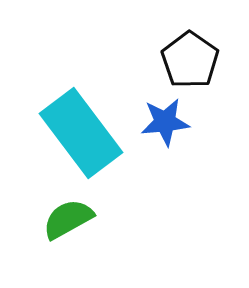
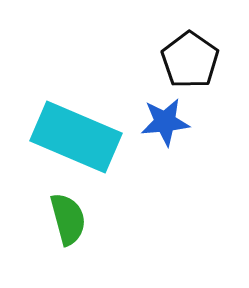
cyan rectangle: moved 5 px left, 4 px down; rotated 30 degrees counterclockwise
green semicircle: rotated 104 degrees clockwise
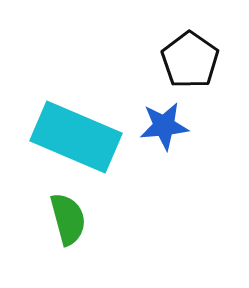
blue star: moved 1 px left, 4 px down
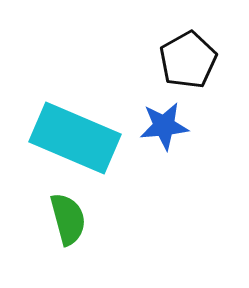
black pentagon: moved 2 px left; rotated 8 degrees clockwise
cyan rectangle: moved 1 px left, 1 px down
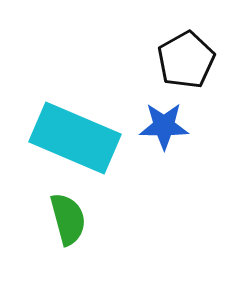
black pentagon: moved 2 px left
blue star: rotated 6 degrees clockwise
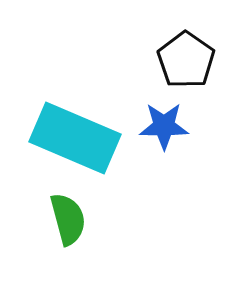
black pentagon: rotated 8 degrees counterclockwise
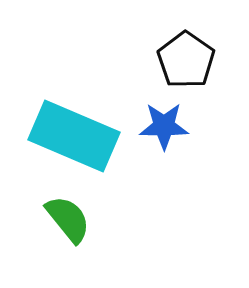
cyan rectangle: moved 1 px left, 2 px up
green semicircle: rotated 24 degrees counterclockwise
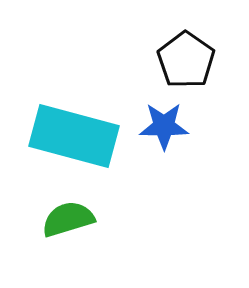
cyan rectangle: rotated 8 degrees counterclockwise
green semicircle: rotated 68 degrees counterclockwise
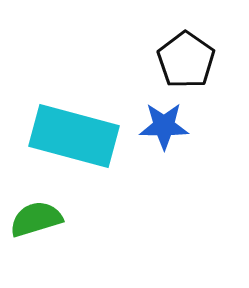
green semicircle: moved 32 px left
